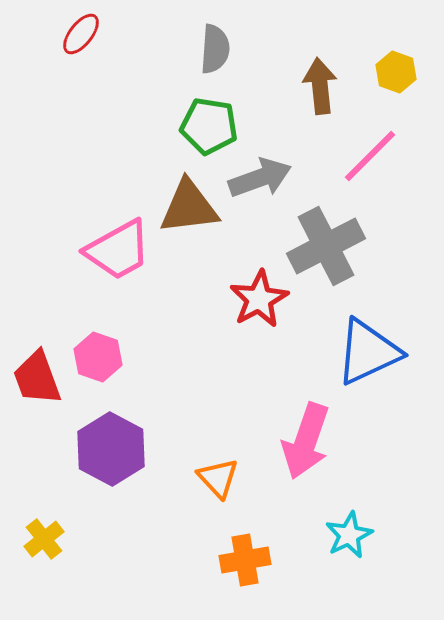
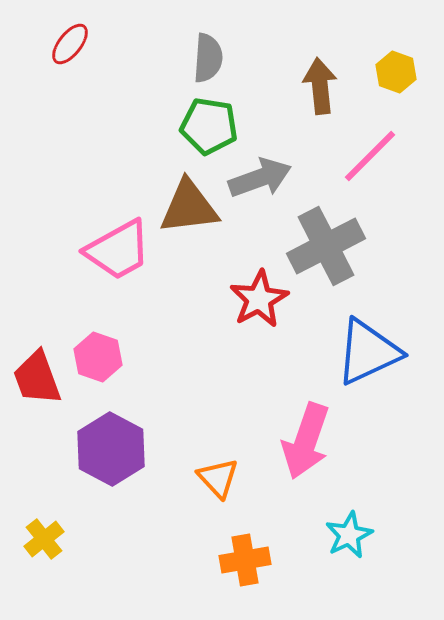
red ellipse: moved 11 px left, 10 px down
gray semicircle: moved 7 px left, 9 px down
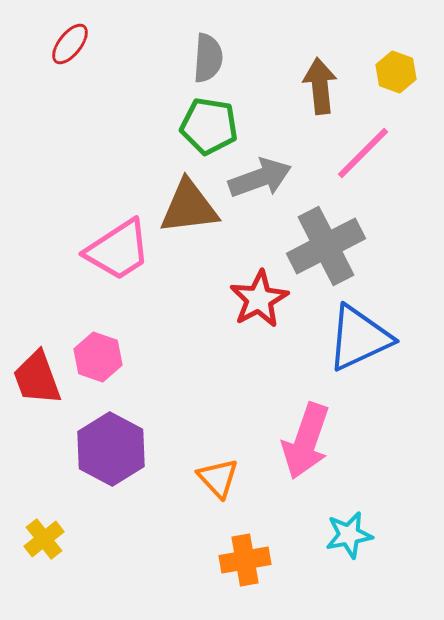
pink line: moved 7 px left, 3 px up
pink trapezoid: rotated 4 degrees counterclockwise
blue triangle: moved 9 px left, 14 px up
cyan star: rotated 15 degrees clockwise
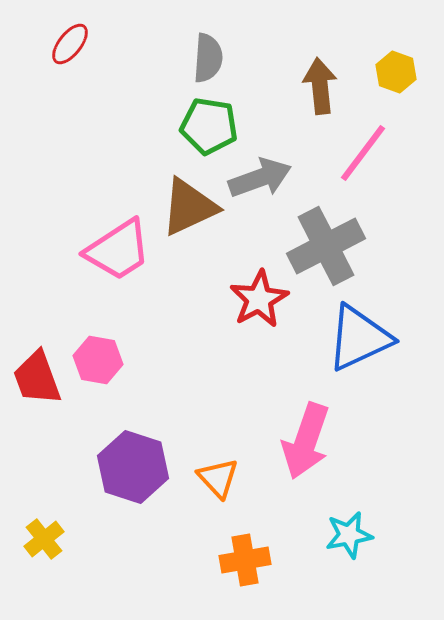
pink line: rotated 8 degrees counterclockwise
brown triangle: rotated 18 degrees counterclockwise
pink hexagon: moved 3 px down; rotated 9 degrees counterclockwise
purple hexagon: moved 22 px right, 18 px down; rotated 10 degrees counterclockwise
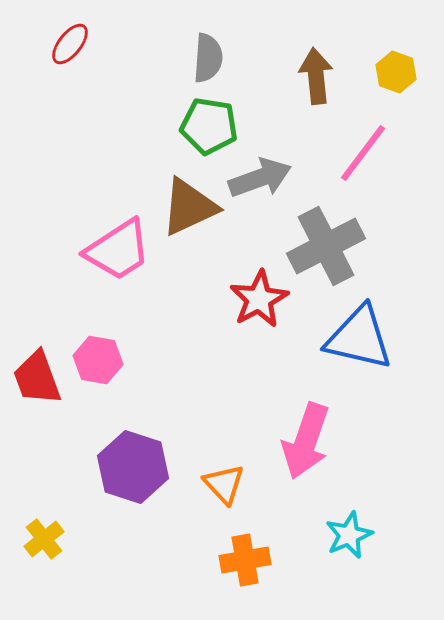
brown arrow: moved 4 px left, 10 px up
blue triangle: rotated 38 degrees clockwise
orange triangle: moved 6 px right, 6 px down
cyan star: rotated 12 degrees counterclockwise
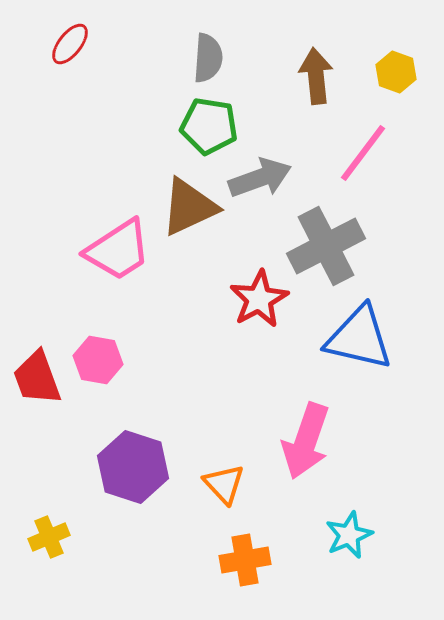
yellow cross: moved 5 px right, 2 px up; rotated 15 degrees clockwise
